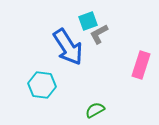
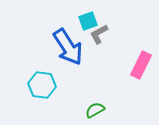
pink rectangle: rotated 8 degrees clockwise
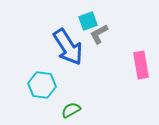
pink rectangle: rotated 36 degrees counterclockwise
green semicircle: moved 24 px left
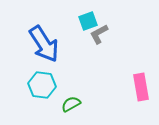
blue arrow: moved 24 px left, 3 px up
pink rectangle: moved 22 px down
green semicircle: moved 6 px up
